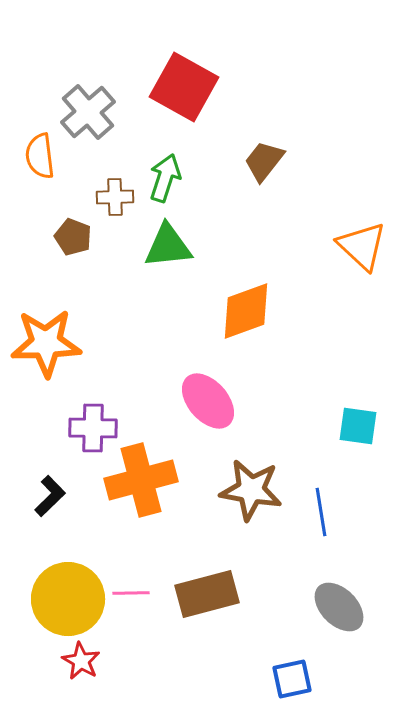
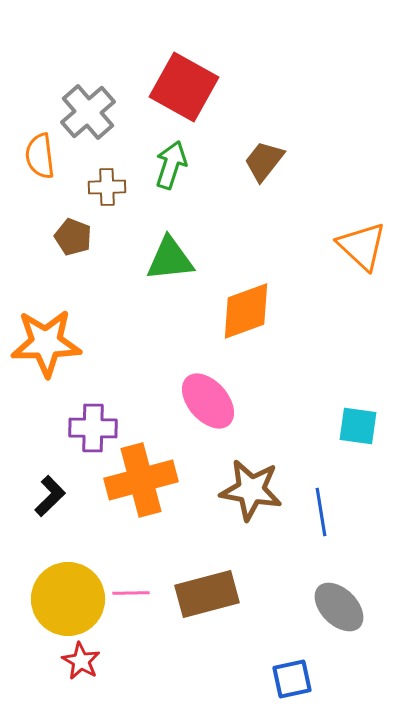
green arrow: moved 6 px right, 13 px up
brown cross: moved 8 px left, 10 px up
green triangle: moved 2 px right, 13 px down
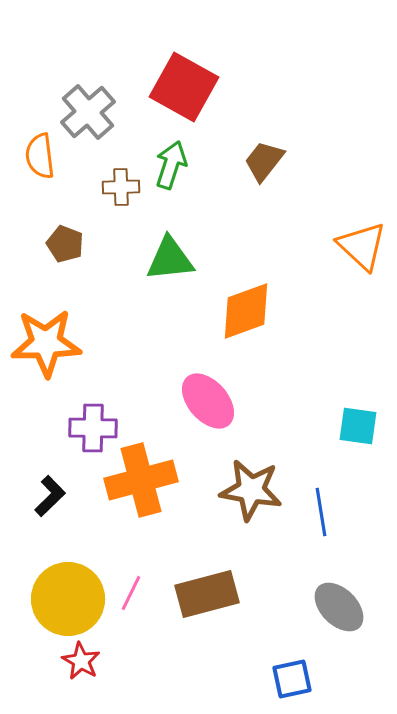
brown cross: moved 14 px right
brown pentagon: moved 8 px left, 7 px down
pink line: rotated 63 degrees counterclockwise
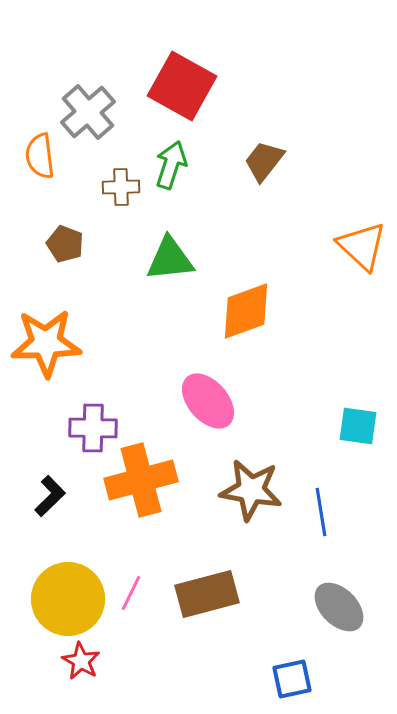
red square: moved 2 px left, 1 px up
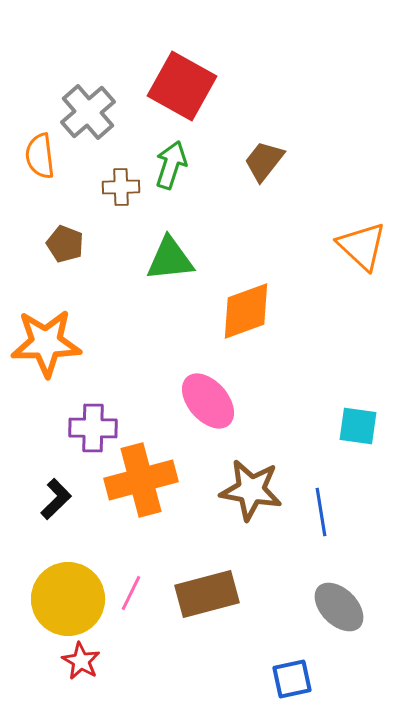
black L-shape: moved 6 px right, 3 px down
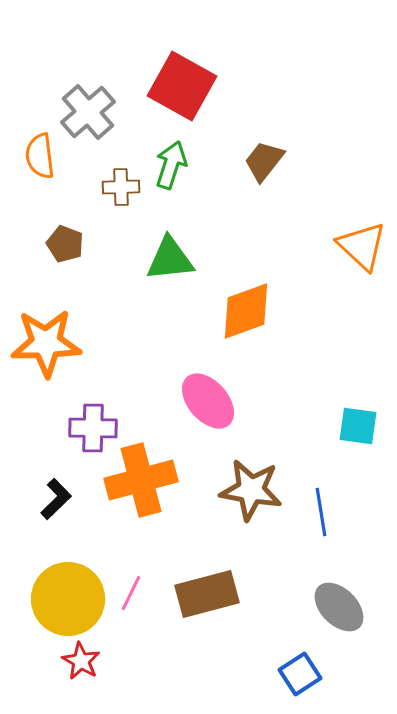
blue square: moved 8 px right, 5 px up; rotated 21 degrees counterclockwise
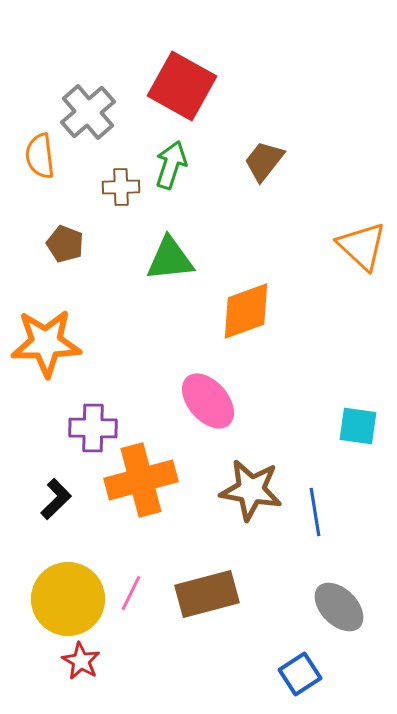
blue line: moved 6 px left
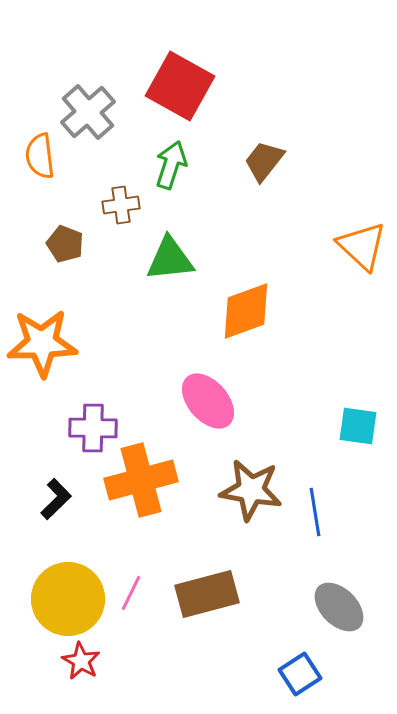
red square: moved 2 px left
brown cross: moved 18 px down; rotated 6 degrees counterclockwise
orange star: moved 4 px left
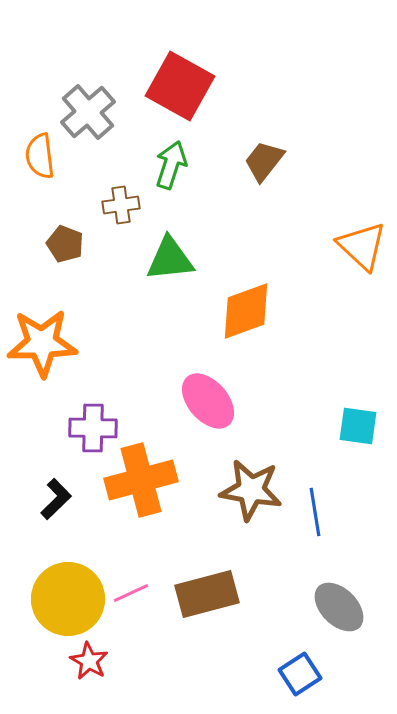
pink line: rotated 39 degrees clockwise
red star: moved 8 px right
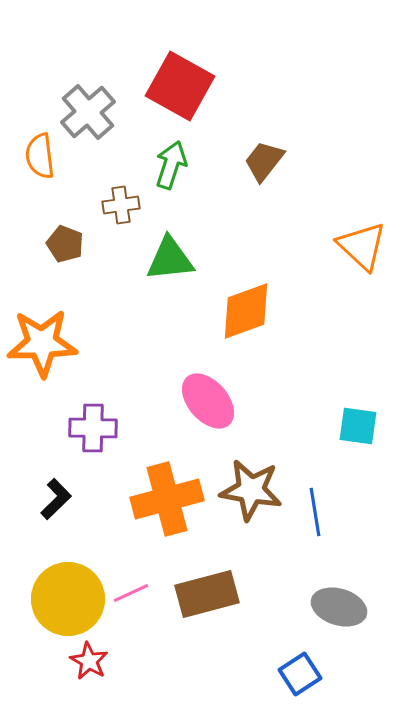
orange cross: moved 26 px right, 19 px down
gray ellipse: rotated 28 degrees counterclockwise
